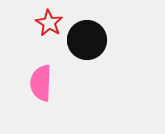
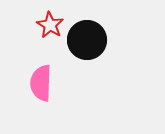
red star: moved 1 px right, 2 px down
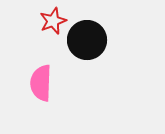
red star: moved 3 px right, 4 px up; rotated 20 degrees clockwise
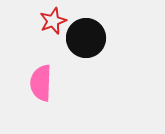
black circle: moved 1 px left, 2 px up
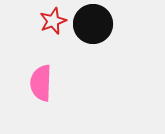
black circle: moved 7 px right, 14 px up
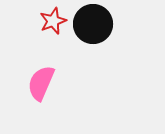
pink semicircle: rotated 21 degrees clockwise
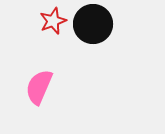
pink semicircle: moved 2 px left, 4 px down
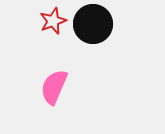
pink semicircle: moved 15 px right
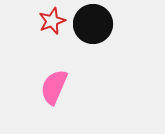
red star: moved 1 px left
